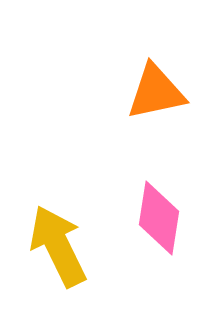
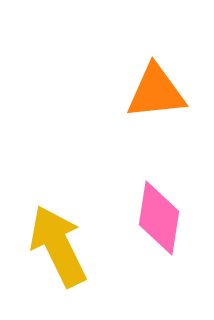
orange triangle: rotated 6 degrees clockwise
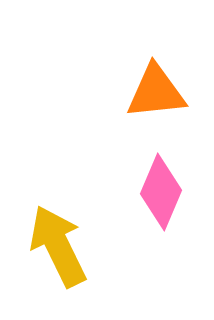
pink diamond: moved 2 px right, 26 px up; rotated 14 degrees clockwise
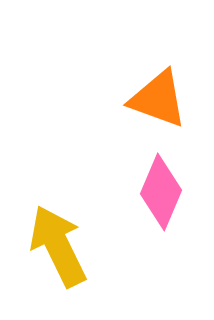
orange triangle: moved 2 px right, 7 px down; rotated 26 degrees clockwise
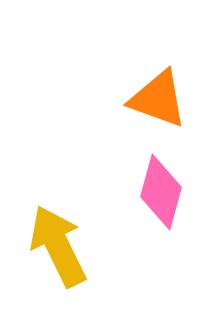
pink diamond: rotated 8 degrees counterclockwise
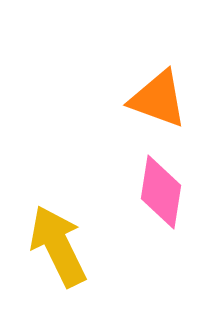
pink diamond: rotated 6 degrees counterclockwise
